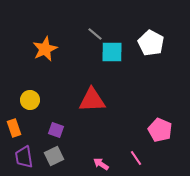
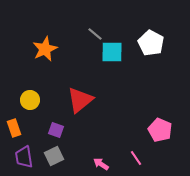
red triangle: moved 12 px left; rotated 36 degrees counterclockwise
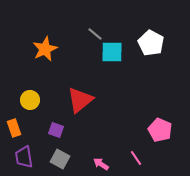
gray square: moved 6 px right, 3 px down; rotated 36 degrees counterclockwise
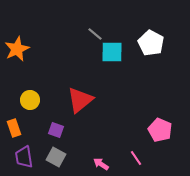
orange star: moved 28 px left
gray square: moved 4 px left, 2 px up
